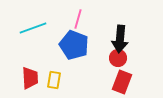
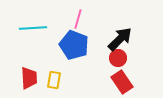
cyan line: rotated 16 degrees clockwise
black arrow: rotated 140 degrees counterclockwise
red trapezoid: moved 1 px left
red rectangle: rotated 55 degrees counterclockwise
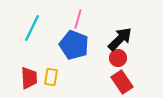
cyan line: moved 1 px left; rotated 60 degrees counterclockwise
yellow rectangle: moved 3 px left, 3 px up
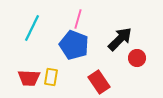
red circle: moved 19 px right
red trapezoid: rotated 95 degrees clockwise
red rectangle: moved 23 px left
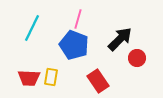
red rectangle: moved 1 px left, 1 px up
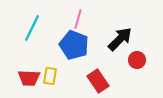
red circle: moved 2 px down
yellow rectangle: moved 1 px left, 1 px up
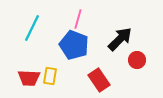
red rectangle: moved 1 px right, 1 px up
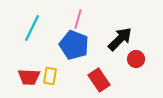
red circle: moved 1 px left, 1 px up
red trapezoid: moved 1 px up
